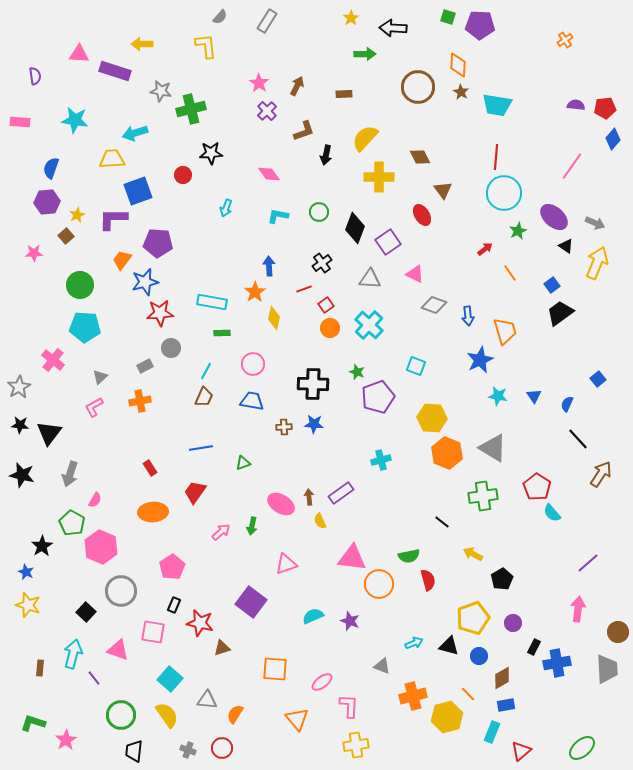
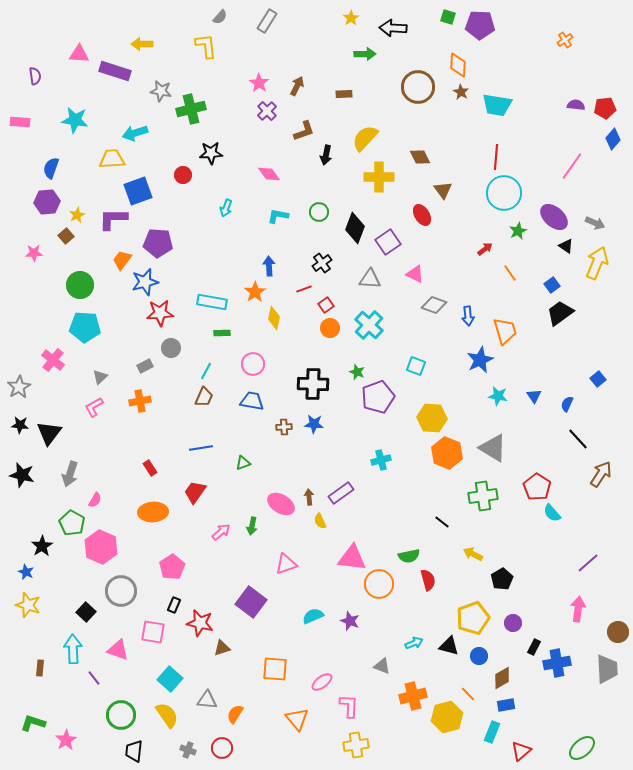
cyan arrow at (73, 654): moved 5 px up; rotated 16 degrees counterclockwise
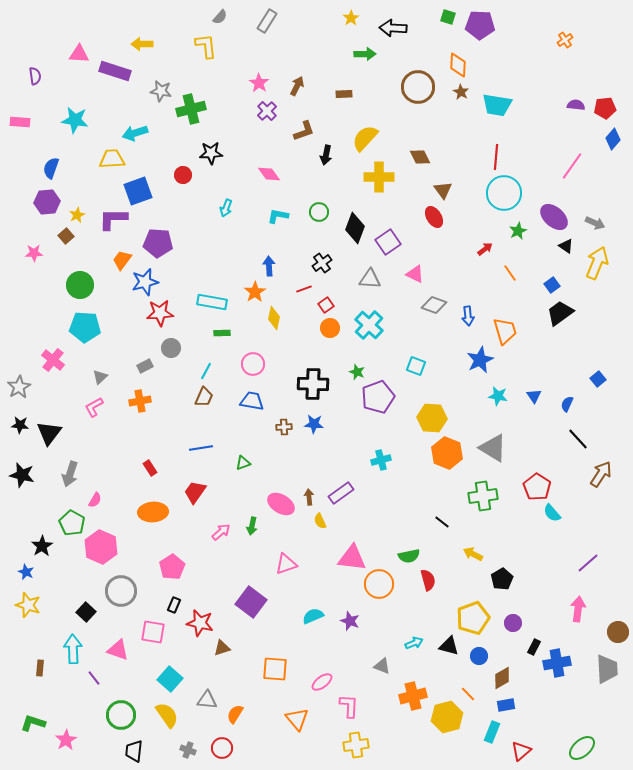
red ellipse at (422, 215): moved 12 px right, 2 px down
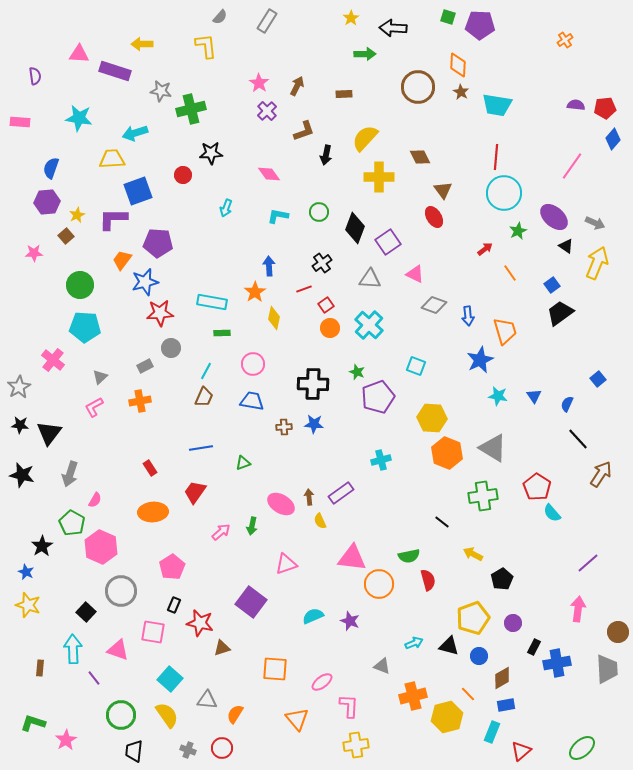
cyan star at (75, 120): moved 4 px right, 2 px up
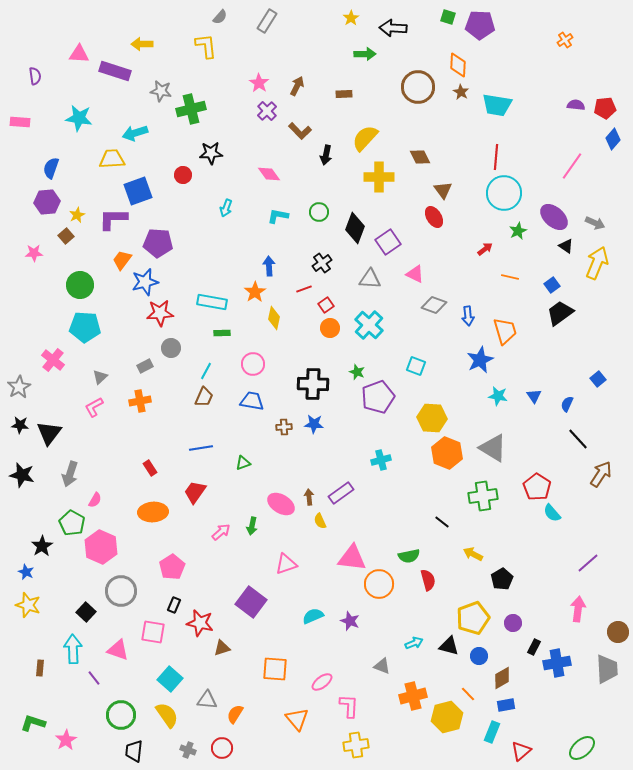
brown L-shape at (304, 131): moved 4 px left; rotated 65 degrees clockwise
orange line at (510, 273): moved 4 px down; rotated 42 degrees counterclockwise
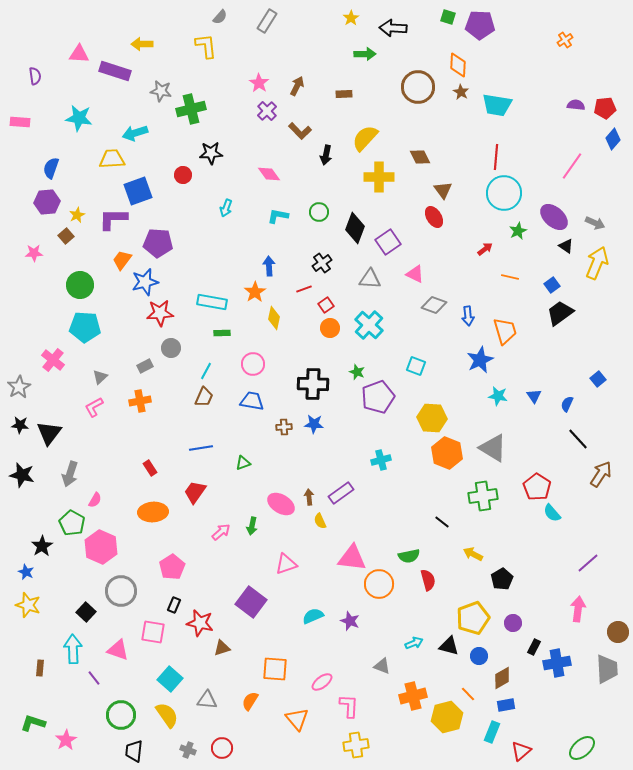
orange semicircle at (235, 714): moved 15 px right, 13 px up
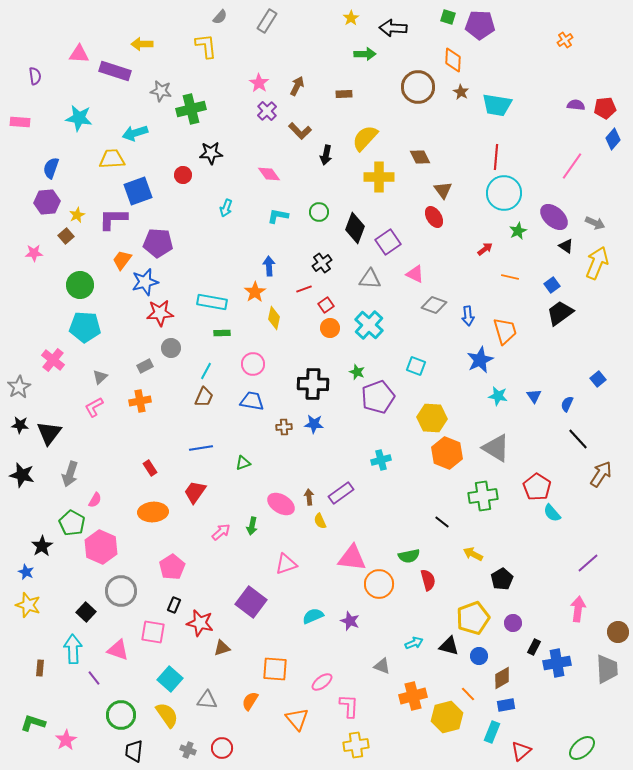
orange diamond at (458, 65): moved 5 px left, 5 px up
gray triangle at (493, 448): moved 3 px right
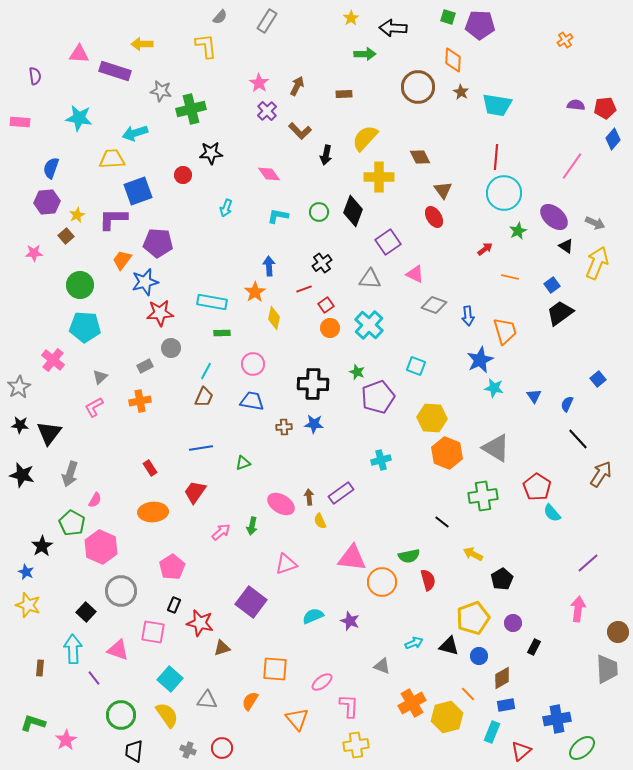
black diamond at (355, 228): moved 2 px left, 17 px up
cyan star at (498, 396): moved 4 px left, 8 px up
orange circle at (379, 584): moved 3 px right, 2 px up
blue cross at (557, 663): moved 56 px down
orange cross at (413, 696): moved 1 px left, 7 px down; rotated 16 degrees counterclockwise
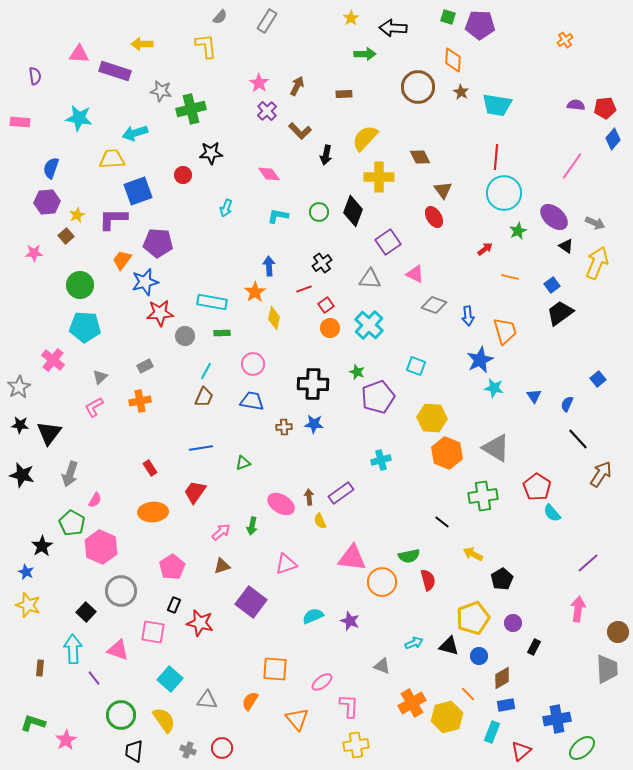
gray circle at (171, 348): moved 14 px right, 12 px up
brown triangle at (222, 648): moved 82 px up
yellow semicircle at (167, 715): moved 3 px left, 5 px down
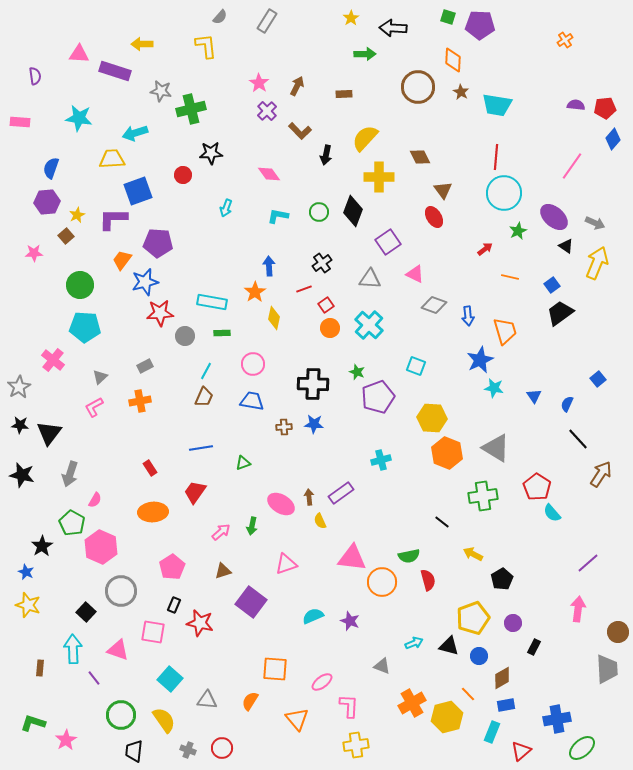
brown triangle at (222, 566): moved 1 px right, 5 px down
